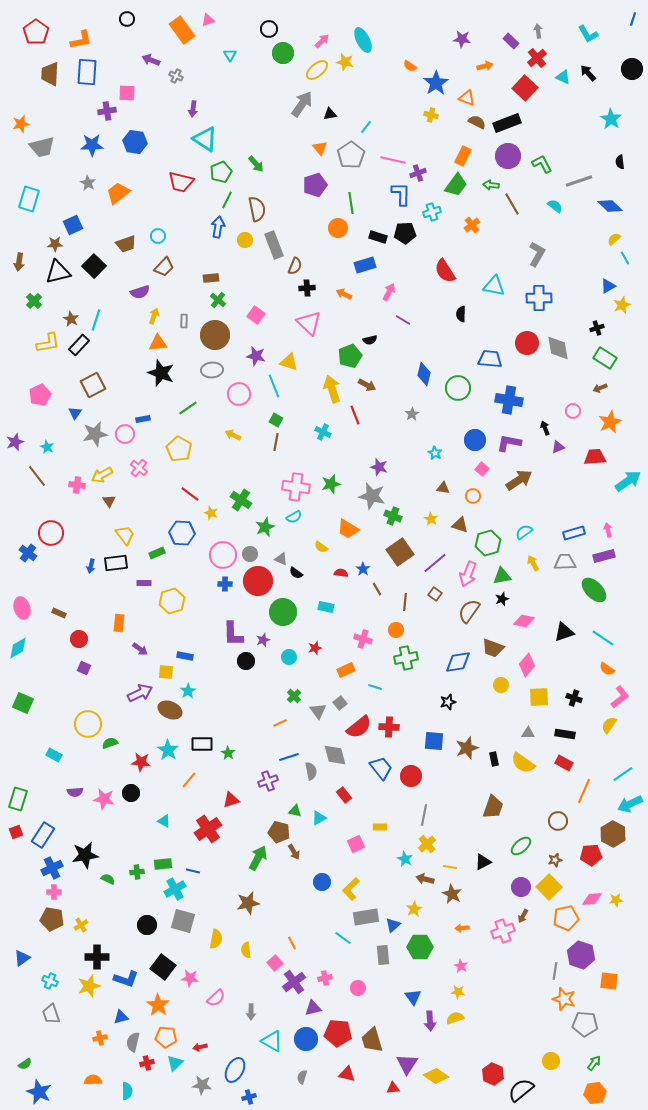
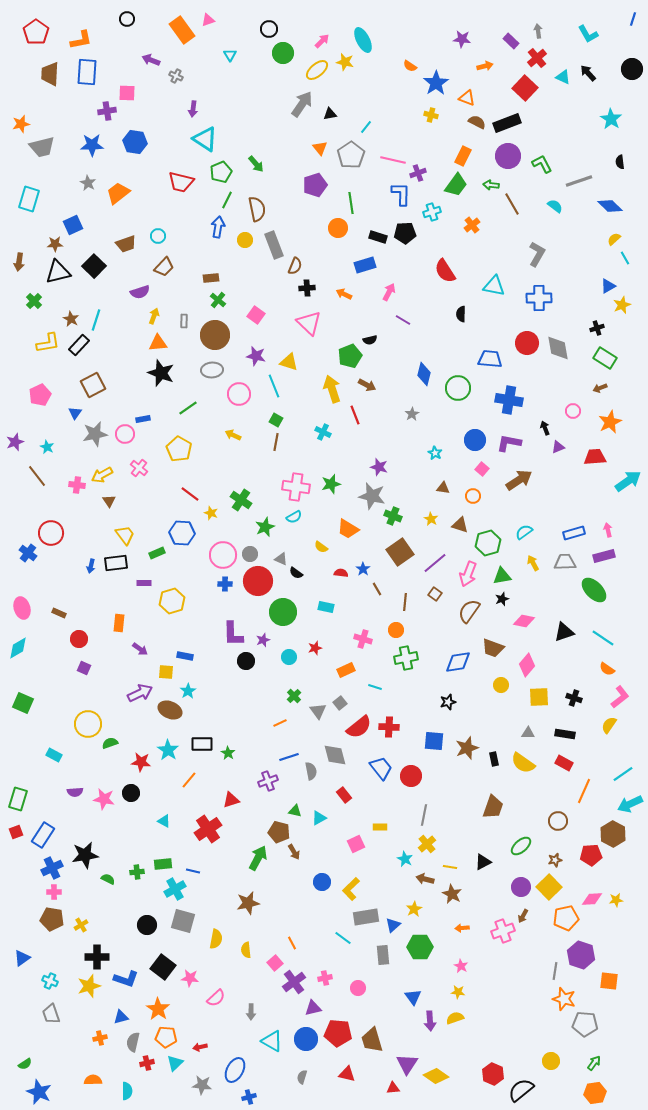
orange star at (158, 1005): moved 4 px down
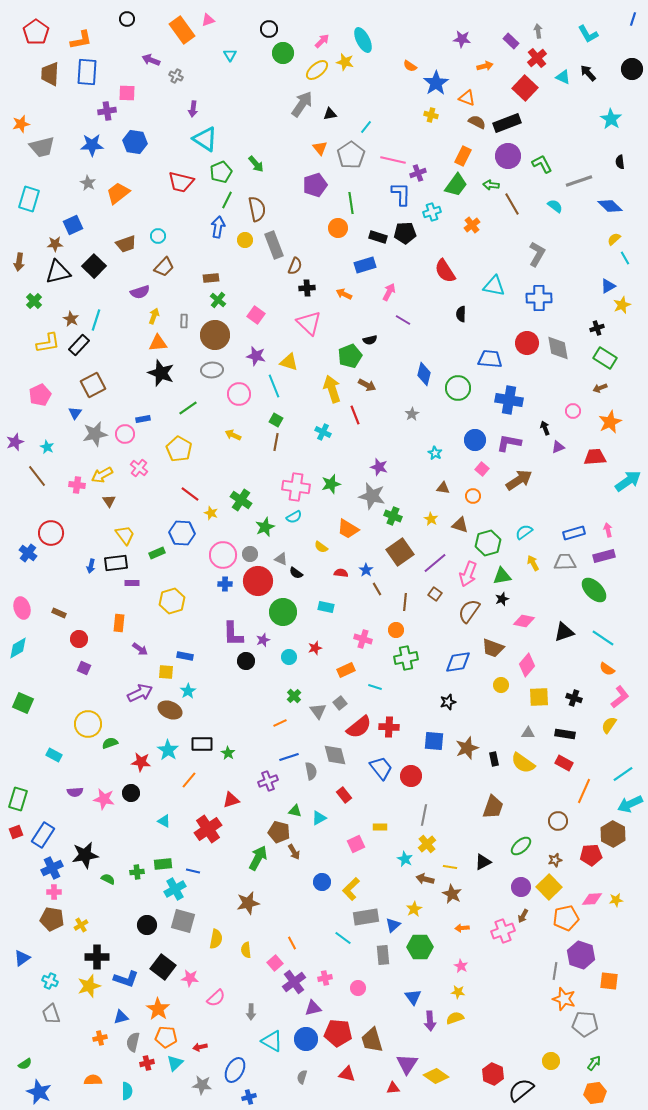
blue star at (363, 569): moved 3 px right, 1 px down
purple rectangle at (144, 583): moved 12 px left
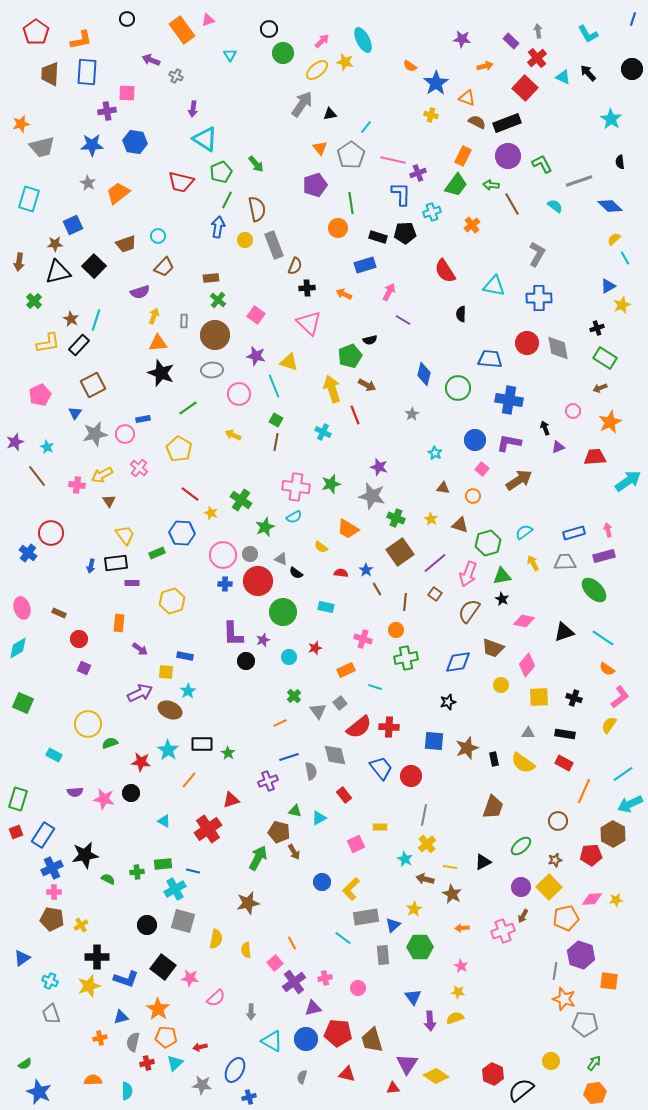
green cross at (393, 516): moved 3 px right, 2 px down
black star at (502, 599): rotated 24 degrees counterclockwise
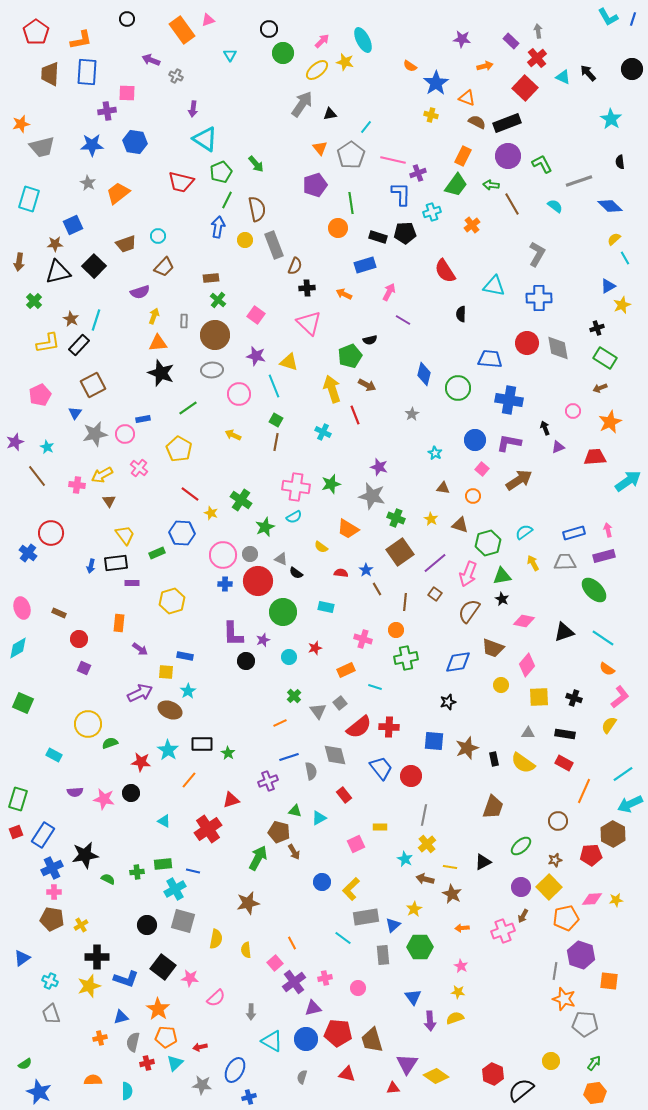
cyan L-shape at (588, 34): moved 20 px right, 17 px up
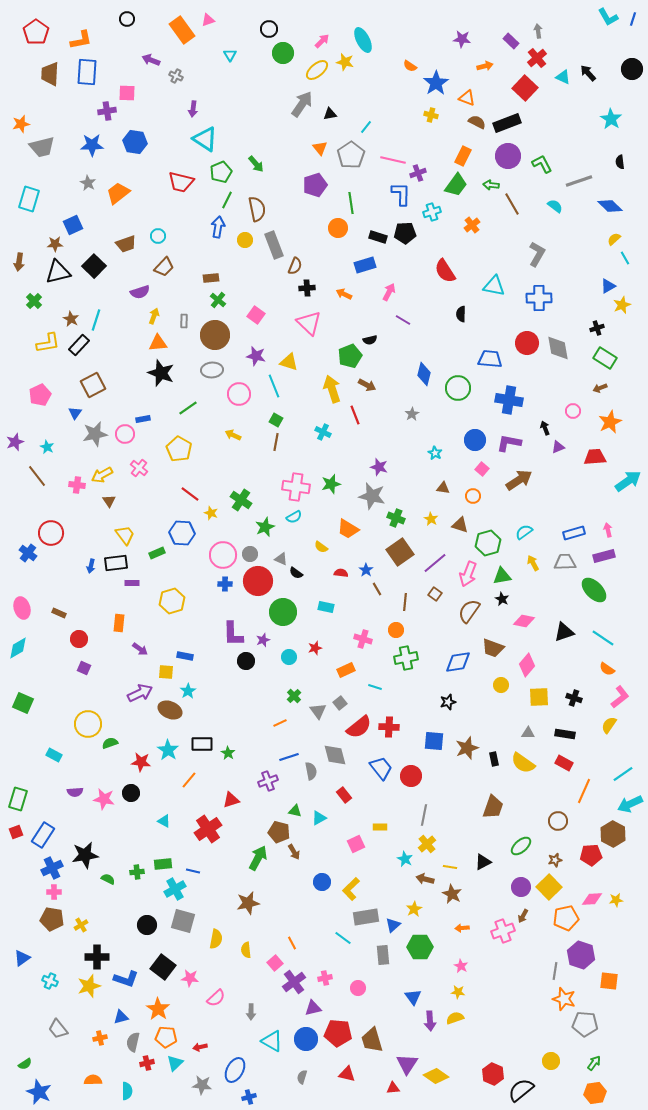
gray trapezoid at (51, 1014): moved 7 px right, 15 px down; rotated 20 degrees counterclockwise
